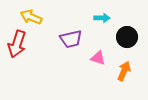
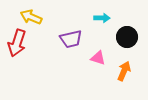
red arrow: moved 1 px up
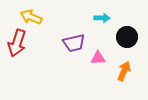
purple trapezoid: moved 3 px right, 4 px down
pink triangle: rotated 21 degrees counterclockwise
